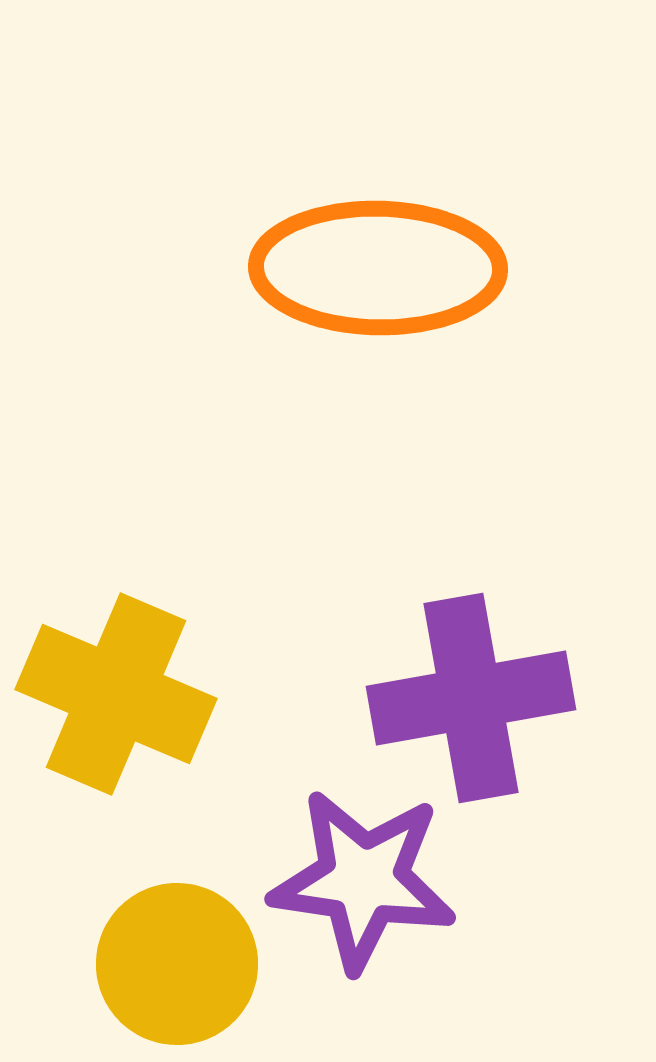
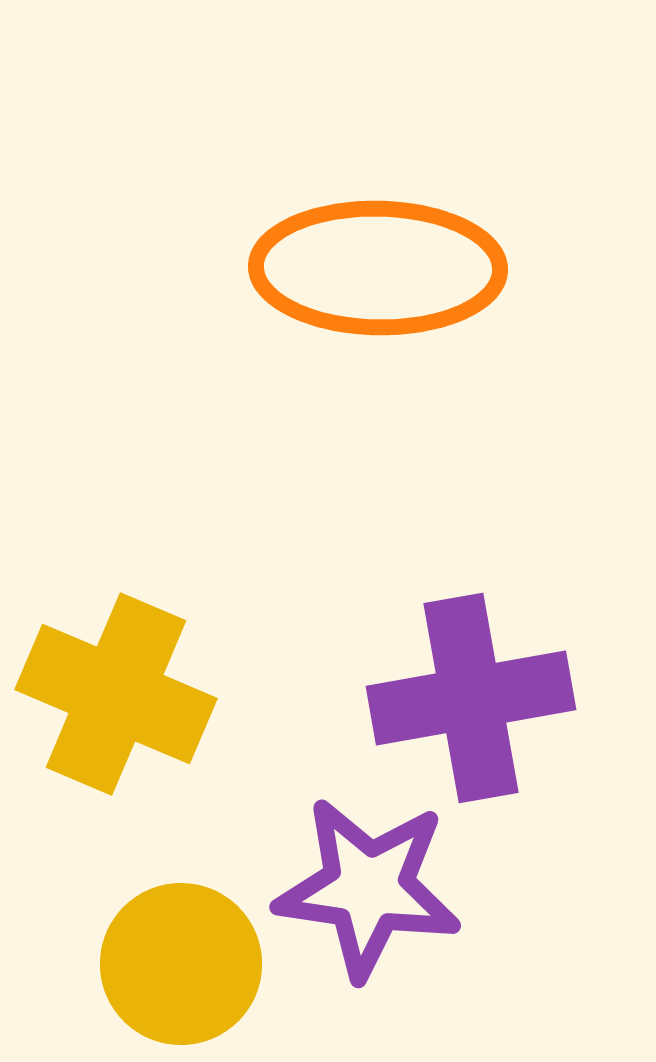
purple star: moved 5 px right, 8 px down
yellow circle: moved 4 px right
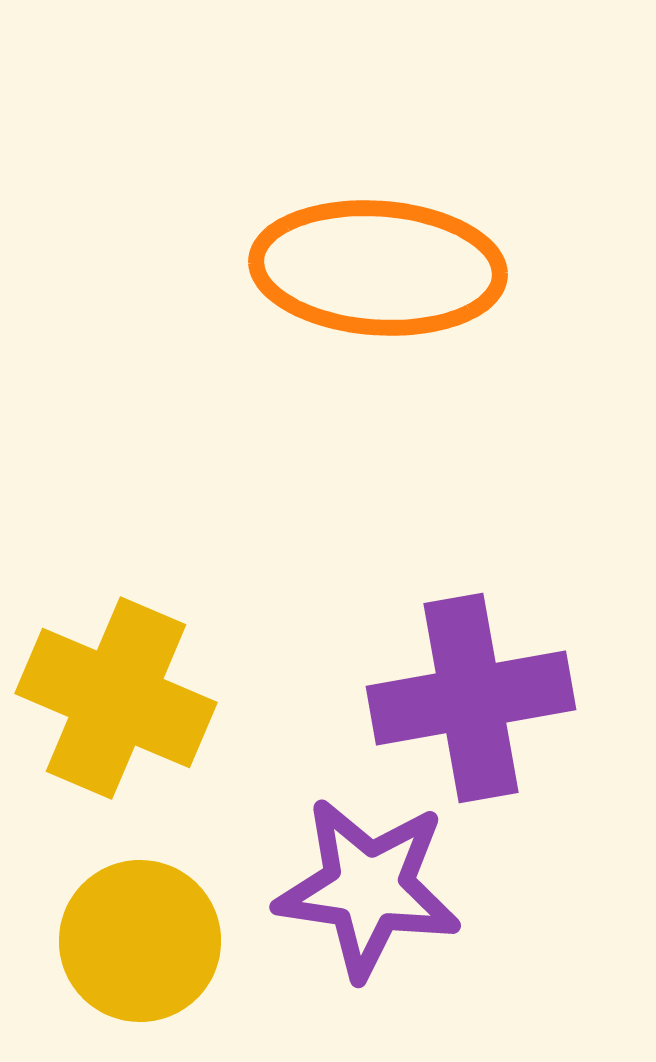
orange ellipse: rotated 3 degrees clockwise
yellow cross: moved 4 px down
yellow circle: moved 41 px left, 23 px up
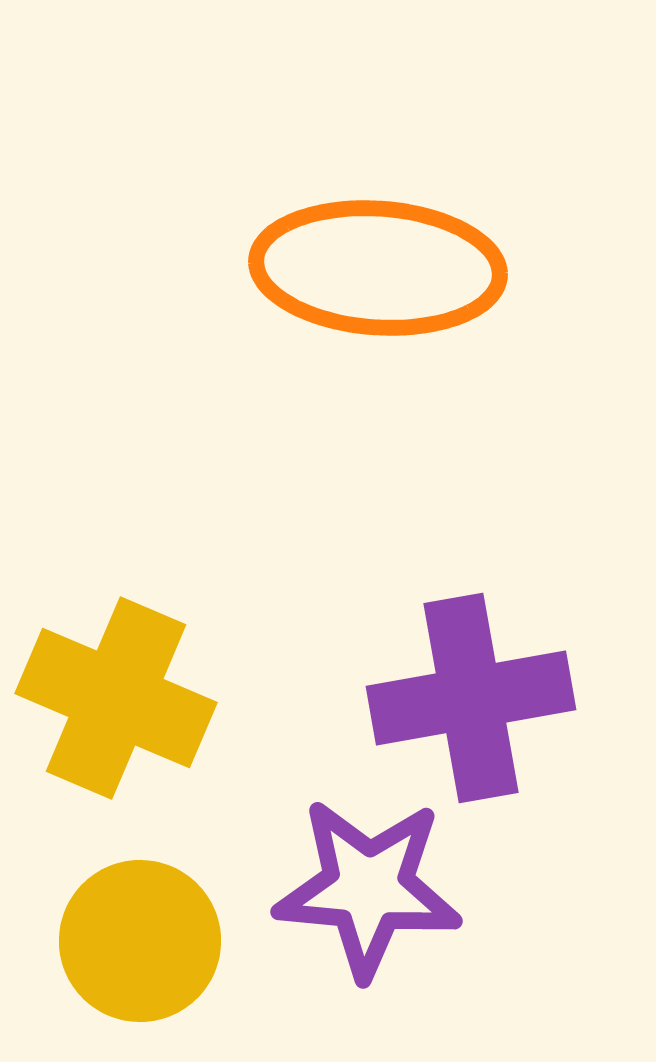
purple star: rotated 3 degrees counterclockwise
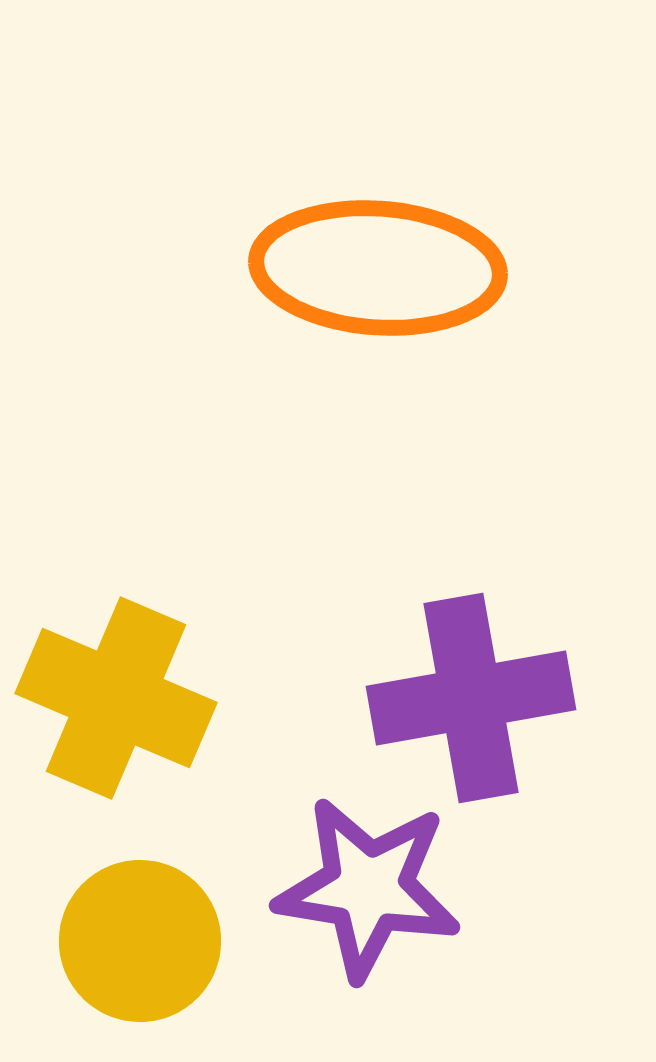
purple star: rotated 4 degrees clockwise
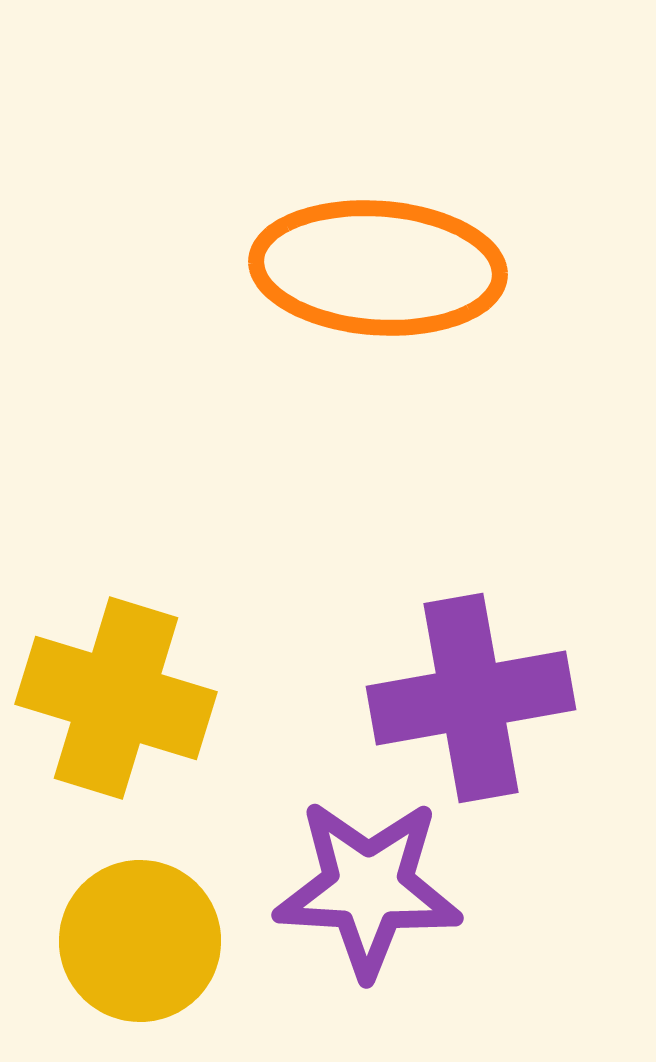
yellow cross: rotated 6 degrees counterclockwise
purple star: rotated 6 degrees counterclockwise
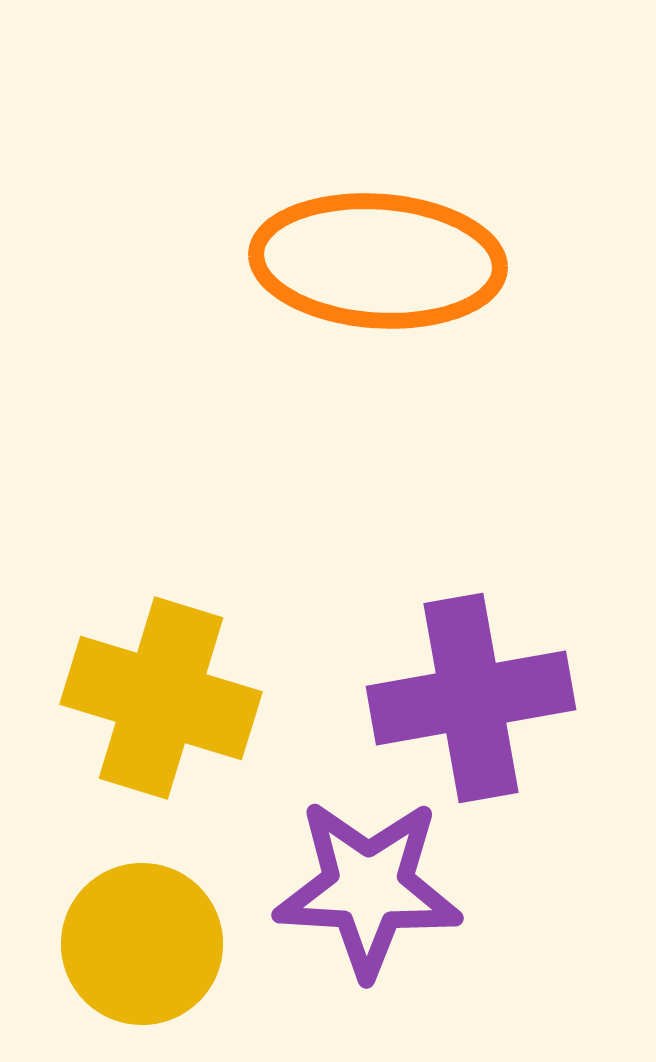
orange ellipse: moved 7 px up
yellow cross: moved 45 px right
yellow circle: moved 2 px right, 3 px down
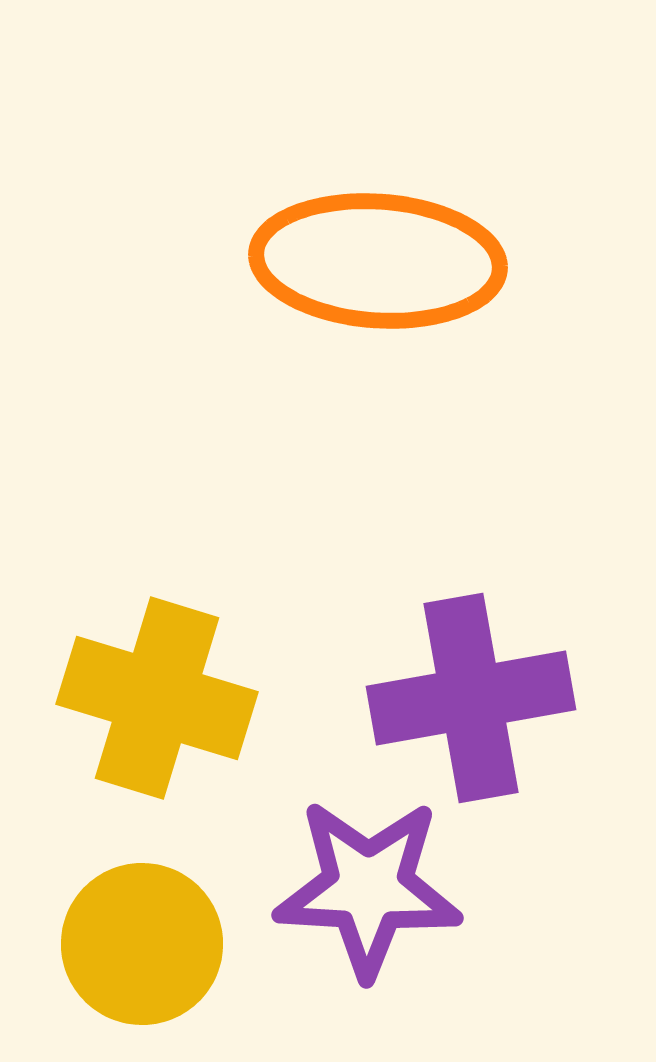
yellow cross: moved 4 px left
